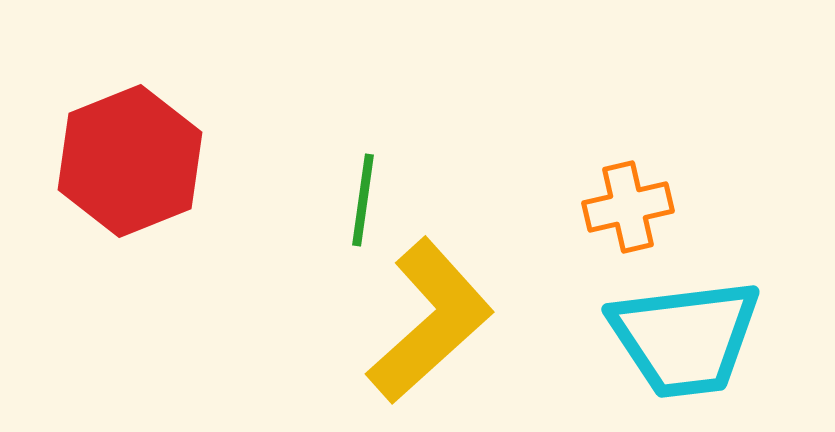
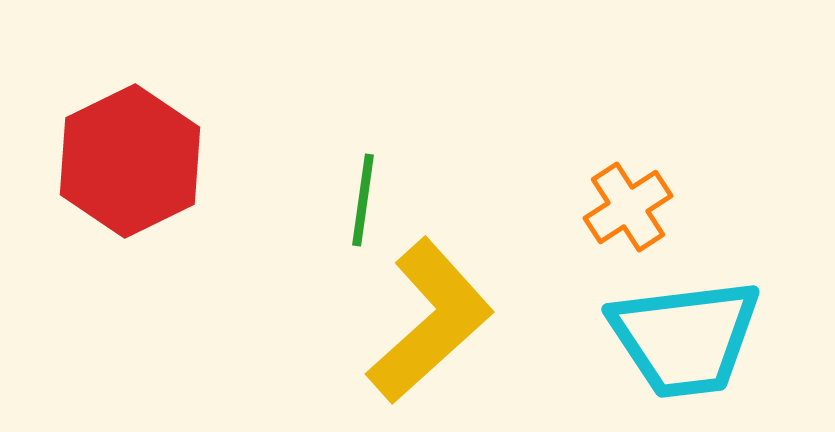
red hexagon: rotated 4 degrees counterclockwise
orange cross: rotated 20 degrees counterclockwise
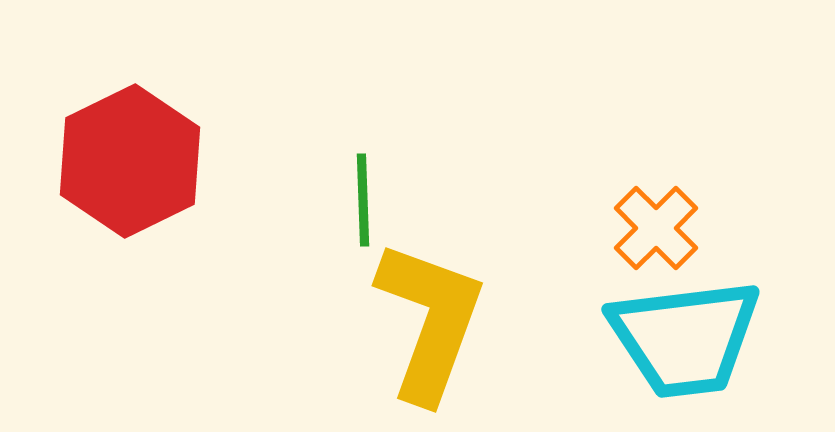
green line: rotated 10 degrees counterclockwise
orange cross: moved 28 px right, 21 px down; rotated 12 degrees counterclockwise
yellow L-shape: rotated 28 degrees counterclockwise
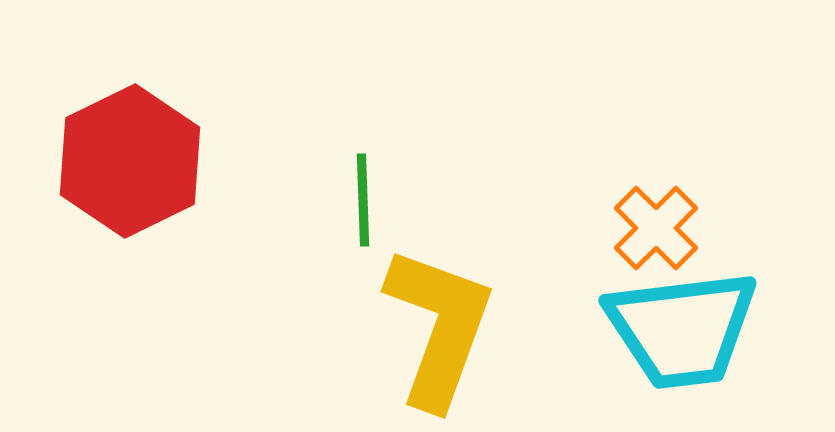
yellow L-shape: moved 9 px right, 6 px down
cyan trapezoid: moved 3 px left, 9 px up
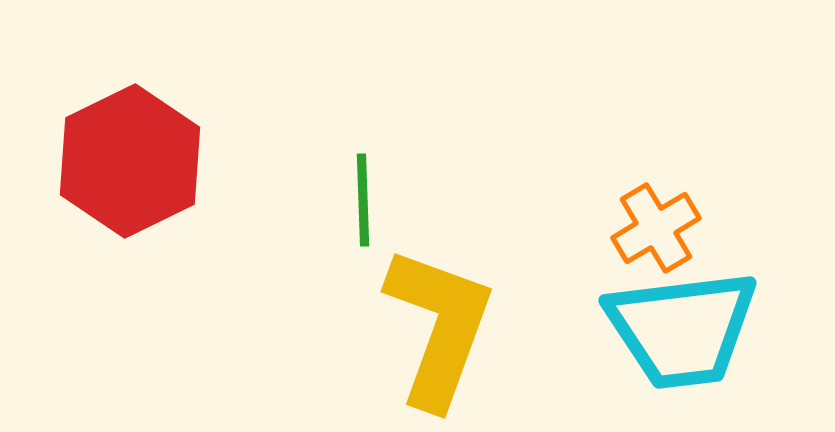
orange cross: rotated 14 degrees clockwise
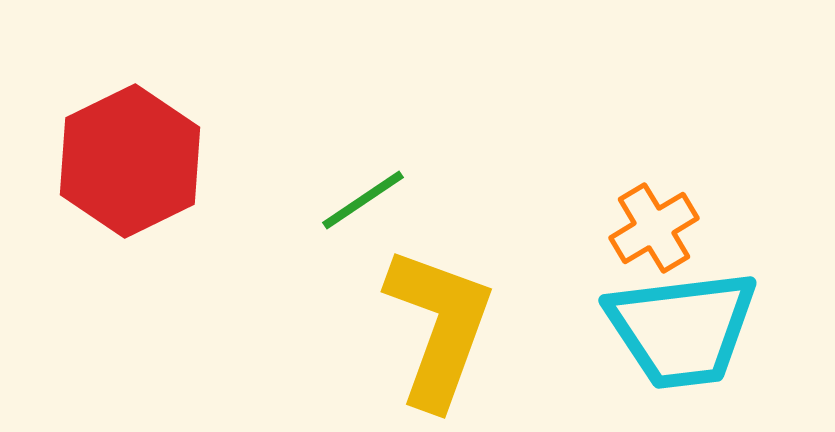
green line: rotated 58 degrees clockwise
orange cross: moved 2 px left
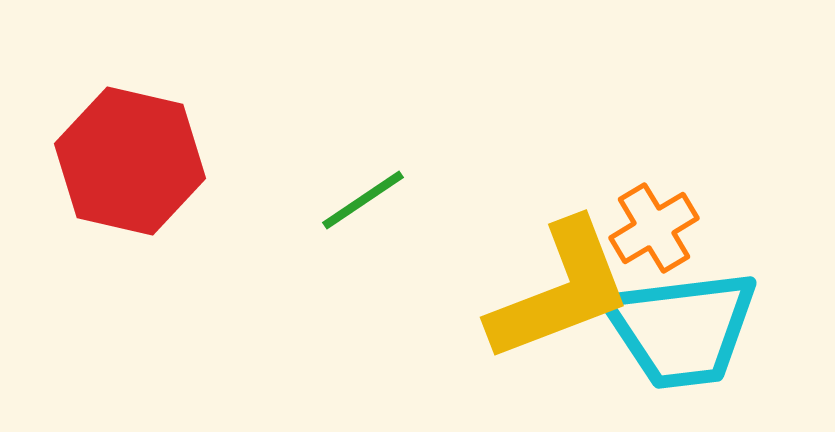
red hexagon: rotated 21 degrees counterclockwise
yellow L-shape: moved 121 px right, 36 px up; rotated 49 degrees clockwise
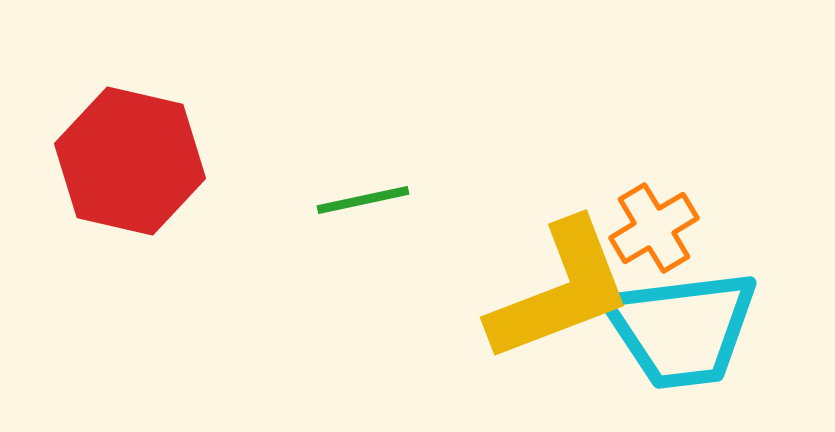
green line: rotated 22 degrees clockwise
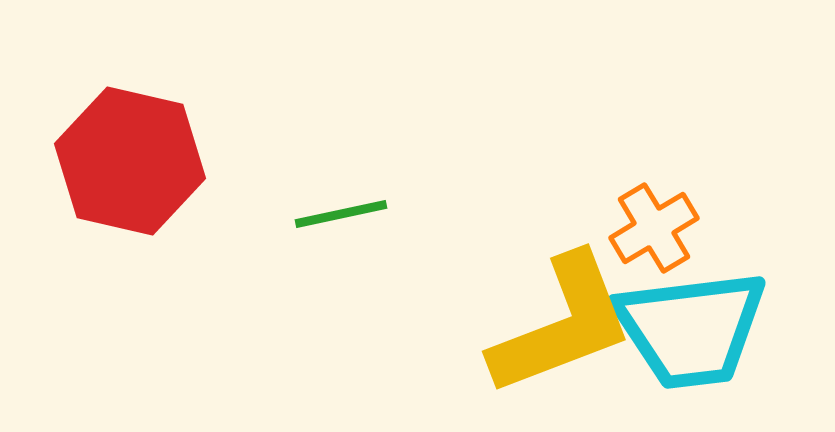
green line: moved 22 px left, 14 px down
yellow L-shape: moved 2 px right, 34 px down
cyan trapezoid: moved 9 px right
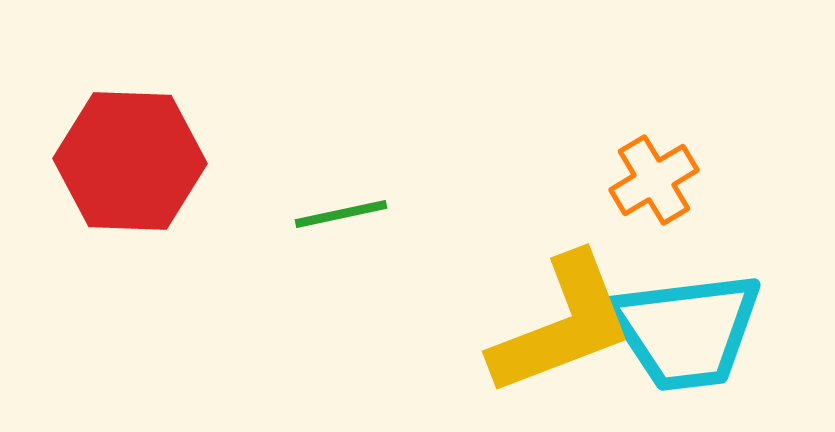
red hexagon: rotated 11 degrees counterclockwise
orange cross: moved 48 px up
cyan trapezoid: moved 5 px left, 2 px down
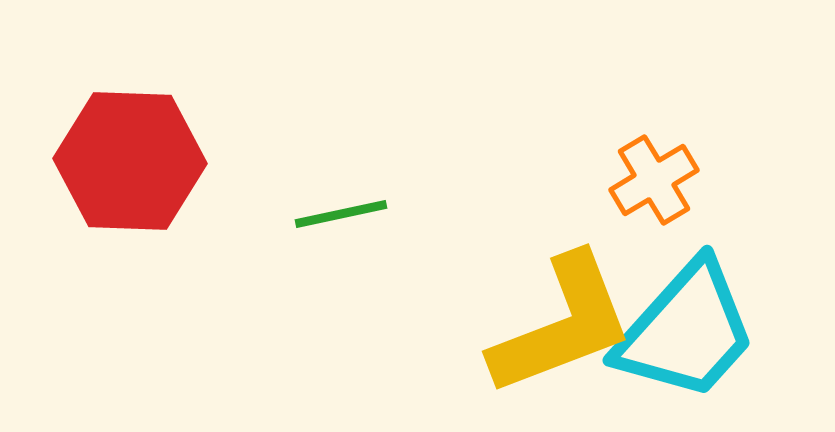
cyan trapezoid: rotated 41 degrees counterclockwise
